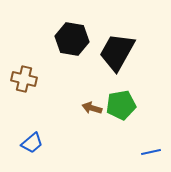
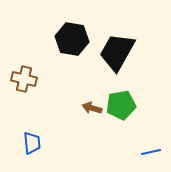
blue trapezoid: rotated 55 degrees counterclockwise
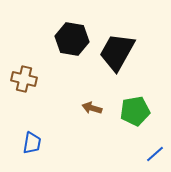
green pentagon: moved 14 px right, 6 px down
blue trapezoid: rotated 15 degrees clockwise
blue line: moved 4 px right, 2 px down; rotated 30 degrees counterclockwise
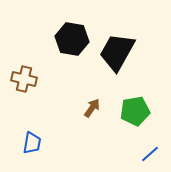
brown arrow: rotated 108 degrees clockwise
blue line: moved 5 px left
